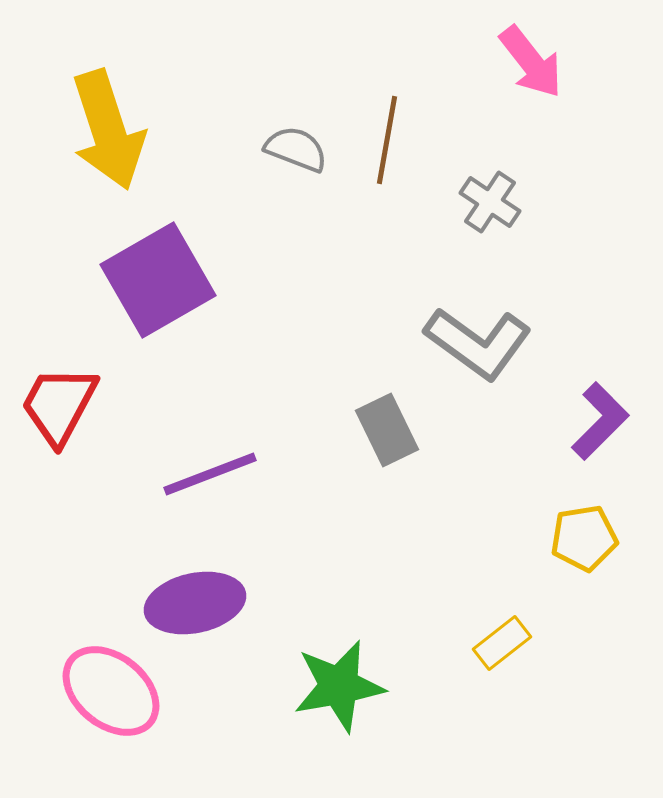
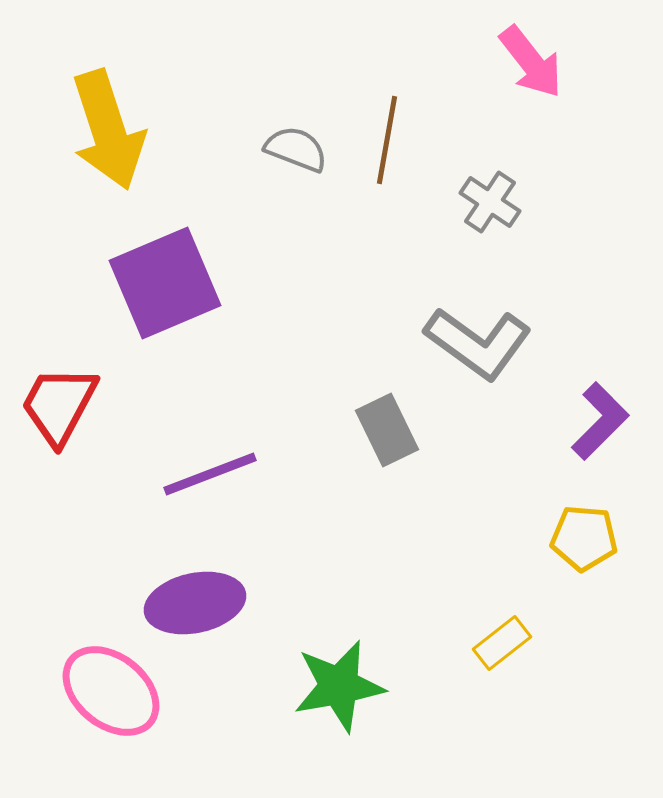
purple square: moved 7 px right, 3 px down; rotated 7 degrees clockwise
yellow pentagon: rotated 14 degrees clockwise
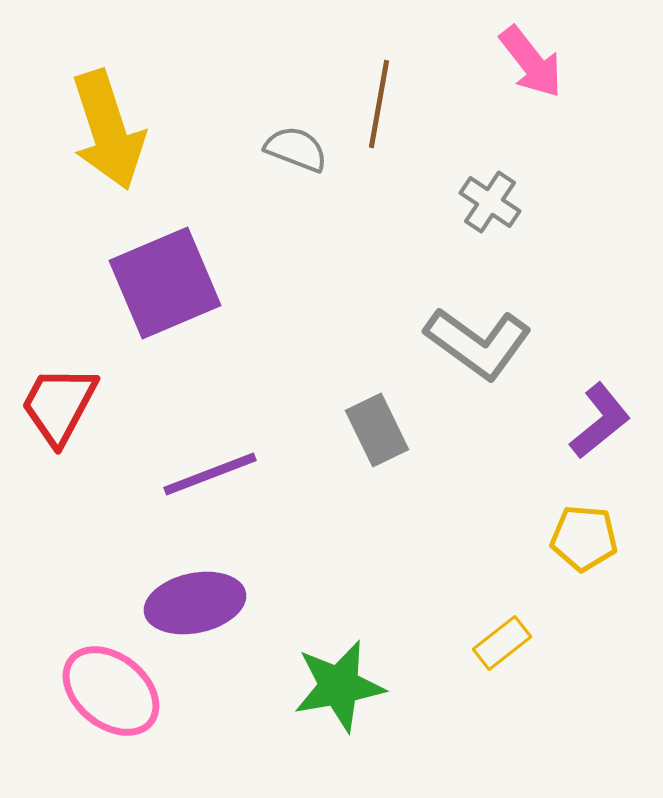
brown line: moved 8 px left, 36 px up
purple L-shape: rotated 6 degrees clockwise
gray rectangle: moved 10 px left
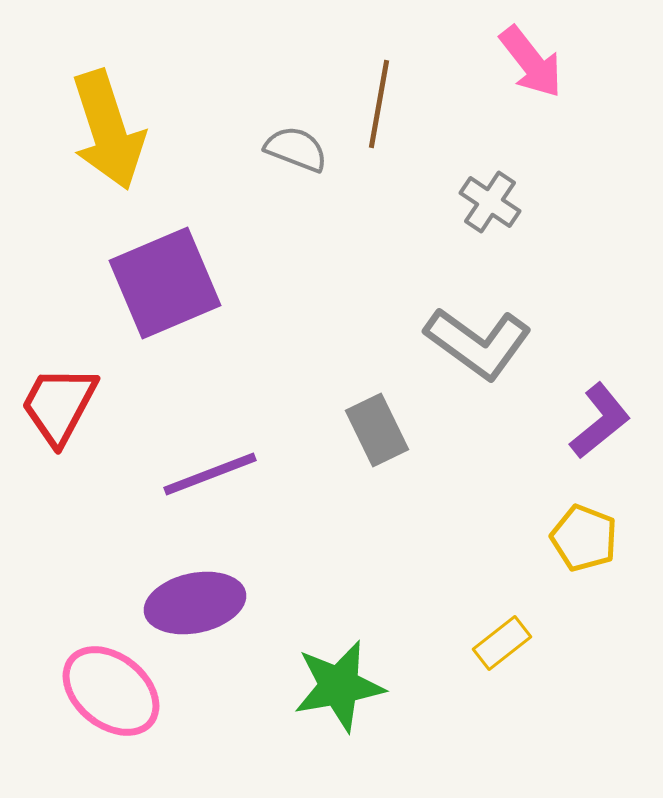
yellow pentagon: rotated 16 degrees clockwise
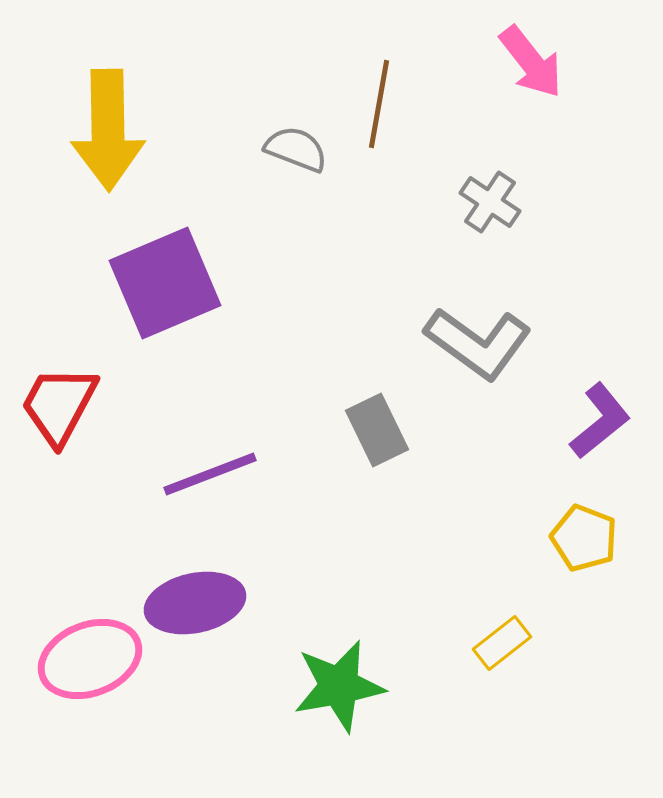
yellow arrow: rotated 17 degrees clockwise
pink ellipse: moved 21 px left, 32 px up; rotated 60 degrees counterclockwise
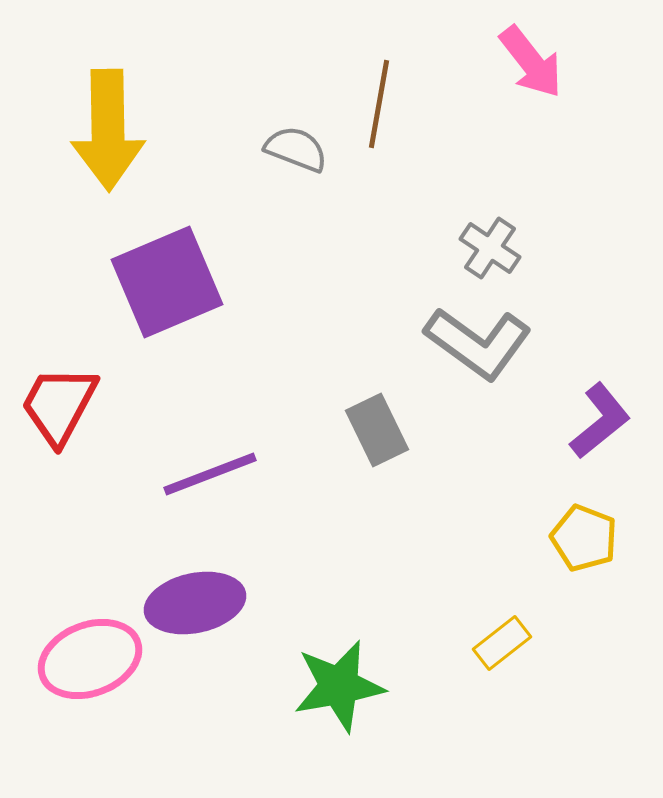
gray cross: moved 46 px down
purple square: moved 2 px right, 1 px up
